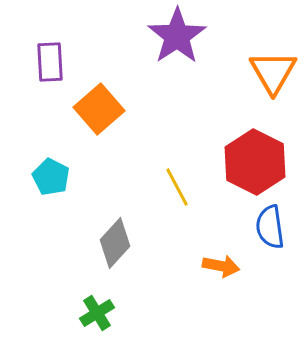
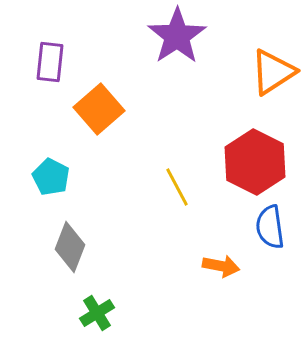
purple rectangle: rotated 9 degrees clockwise
orange triangle: rotated 27 degrees clockwise
gray diamond: moved 45 px left, 4 px down; rotated 21 degrees counterclockwise
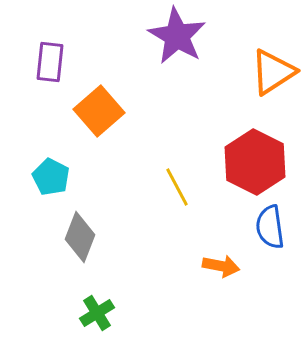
purple star: rotated 8 degrees counterclockwise
orange square: moved 2 px down
gray diamond: moved 10 px right, 10 px up
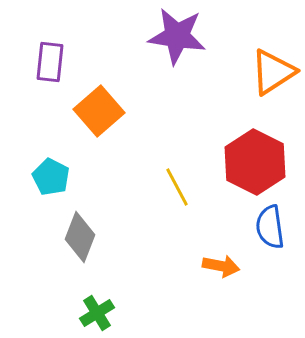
purple star: rotated 22 degrees counterclockwise
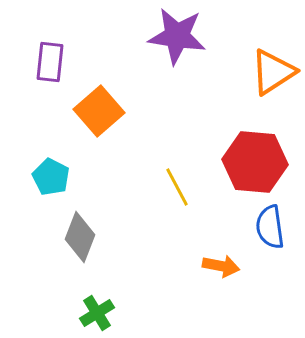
red hexagon: rotated 22 degrees counterclockwise
